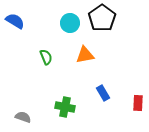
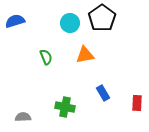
blue semicircle: rotated 48 degrees counterclockwise
red rectangle: moved 1 px left
gray semicircle: rotated 21 degrees counterclockwise
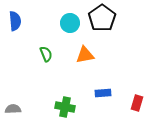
blue semicircle: rotated 102 degrees clockwise
green semicircle: moved 3 px up
blue rectangle: rotated 63 degrees counterclockwise
red rectangle: rotated 14 degrees clockwise
gray semicircle: moved 10 px left, 8 px up
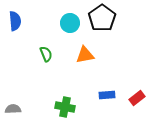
blue rectangle: moved 4 px right, 2 px down
red rectangle: moved 5 px up; rotated 35 degrees clockwise
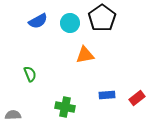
blue semicircle: moved 23 px right; rotated 66 degrees clockwise
green semicircle: moved 16 px left, 20 px down
gray semicircle: moved 6 px down
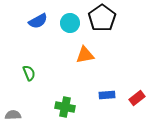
green semicircle: moved 1 px left, 1 px up
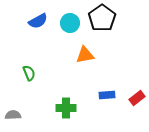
green cross: moved 1 px right, 1 px down; rotated 12 degrees counterclockwise
